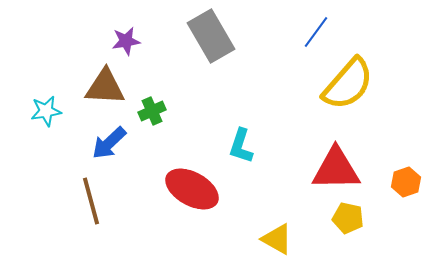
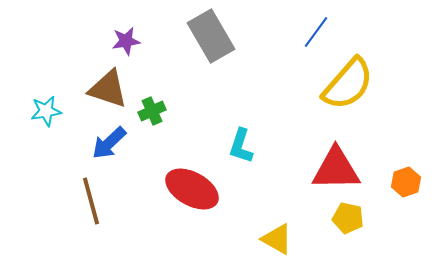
brown triangle: moved 3 px right, 2 px down; rotated 15 degrees clockwise
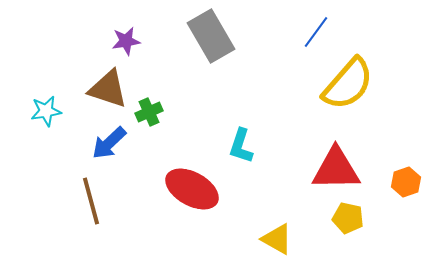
green cross: moved 3 px left, 1 px down
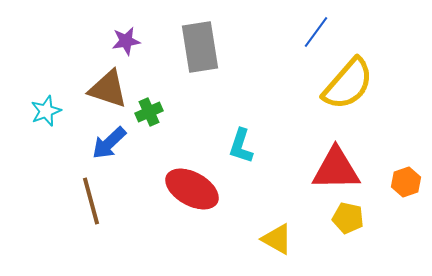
gray rectangle: moved 11 px left, 11 px down; rotated 21 degrees clockwise
cyan star: rotated 12 degrees counterclockwise
